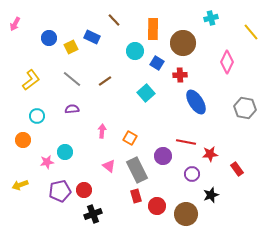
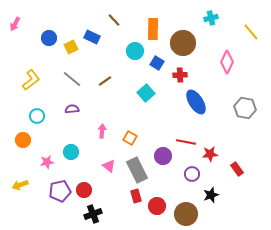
cyan circle at (65, 152): moved 6 px right
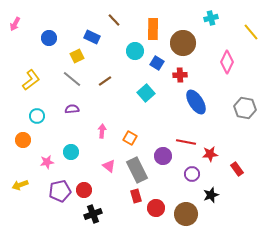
yellow square at (71, 47): moved 6 px right, 9 px down
red circle at (157, 206): moved 1 px left, 2 px down
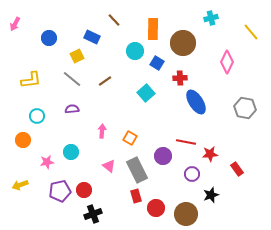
red cross at (180, 75): moved 3 px down
yellow L-shape at (31, 80): rotated 30 degrees clockwise
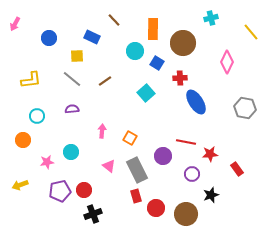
yellow square at (77, 56): rotated 24 degrees clockwise
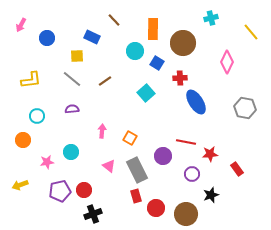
pink arrow at (15, 24): moved 6 px right, 1 px down
blue circle at (49, 38): moved 2 px left
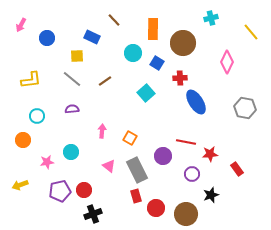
cyan circle at (135, 51): moved 2 px left, 2 px down
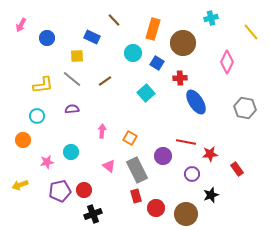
orange rectangle at (153, 29): rotated 15 degrees clockwise
yellow L-shape at (31, 80): moved 12 px right, 5 px down
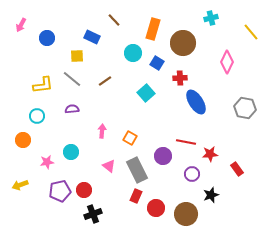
red rectangle at (136, 196): rotated 40 degrees clockwise
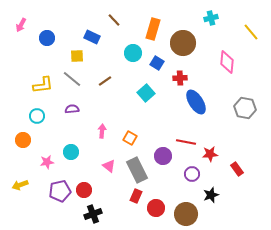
pink diamond at (227, 62): rotated 20 degrees counterclockwise
